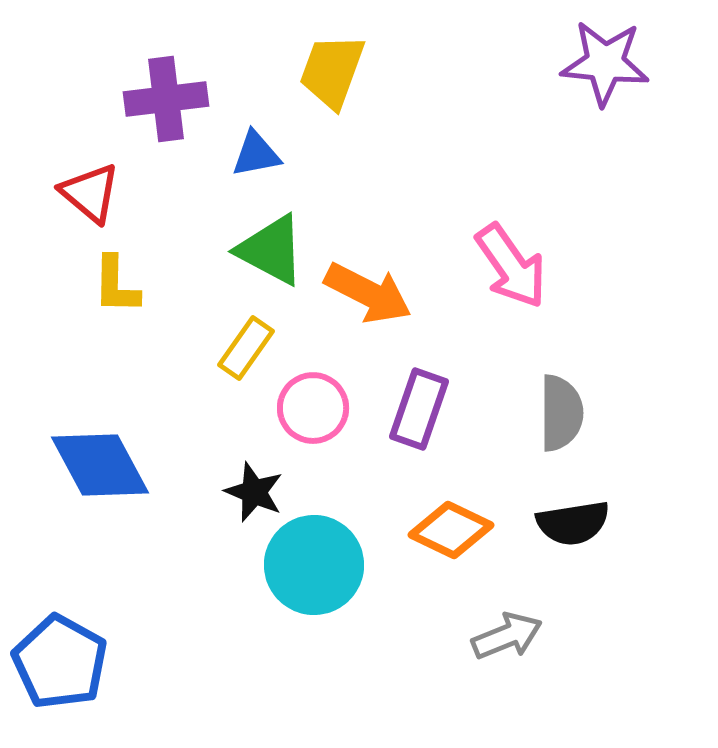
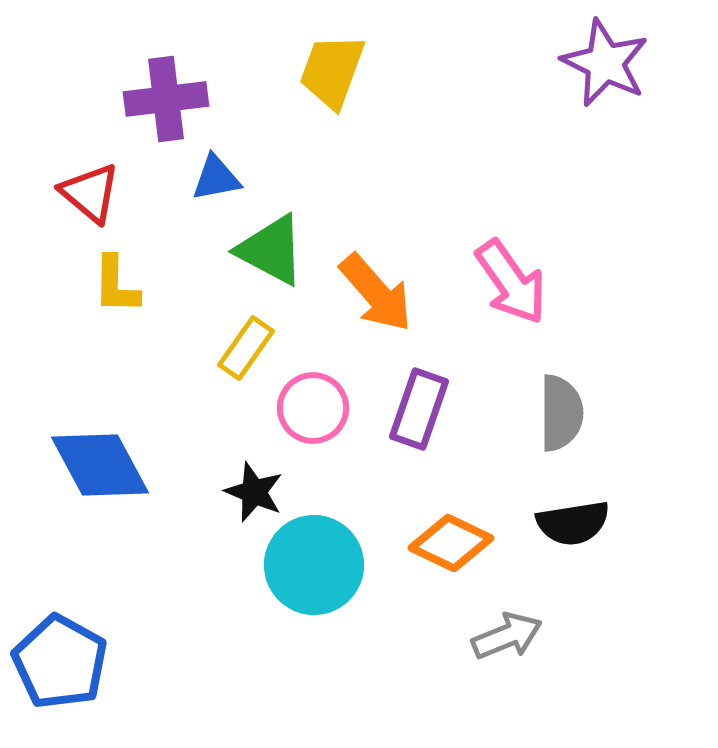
purple star: rotated 20 degrees clockwise
blue triangle: moved 40 px left, 24 px down
pink arrow: moved 16 px down
orange arrow: moved 8 px right; rotated 22 degrees clockwise
orange diamond: moved 13 px down
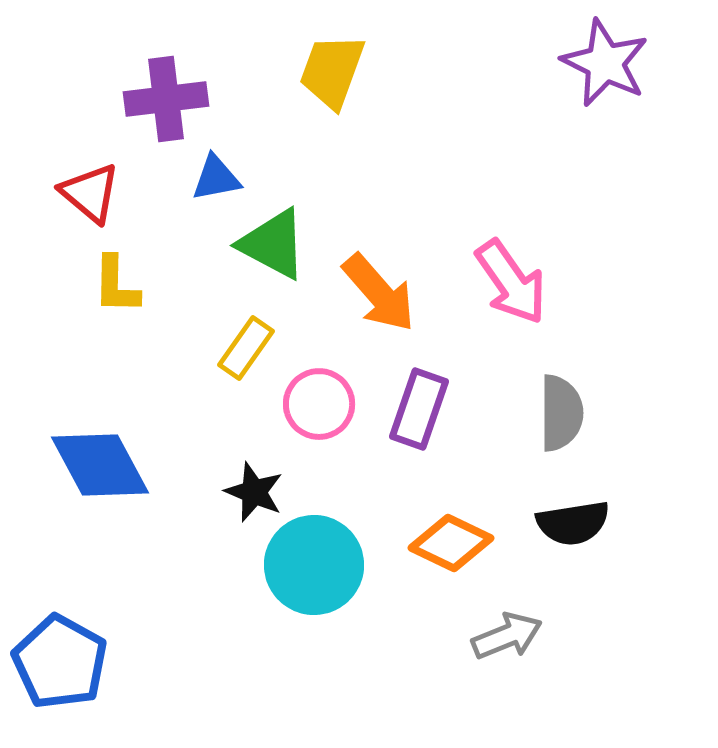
green triangle: moved 2 px right, 6 px up
orange arrow: moved 3 px right
pink circle: moved 6 px right, 4 px up
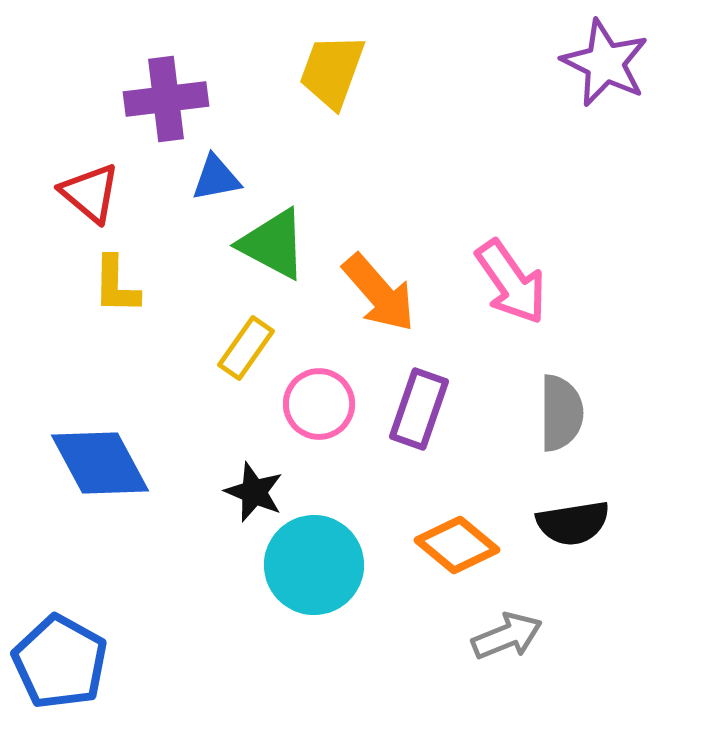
blue diamond: moved 2 px up
orange diamond: moved 6 px right, 2 px down; rotated 14 degrees clockwise
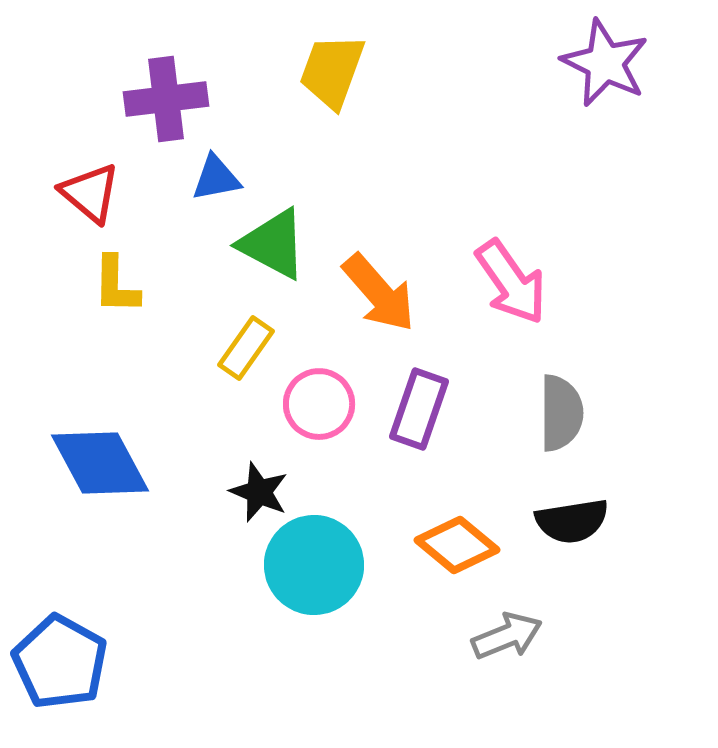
black star: moved 5 px right
black semicircle: moved 1 px left, 2 px up
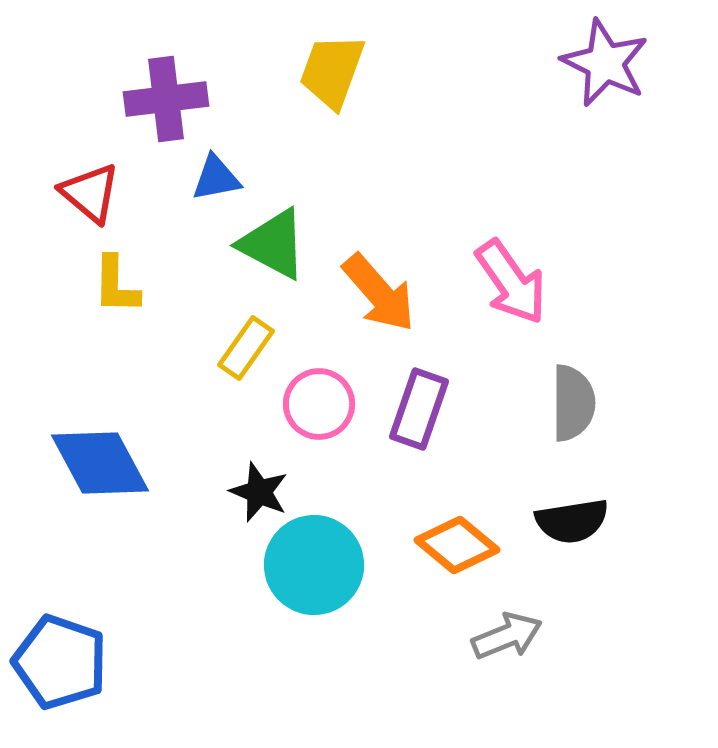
gray semicircle: moved 12 px right, 10 px up
blue pentagon: rotated 10 degrees counterclockwise
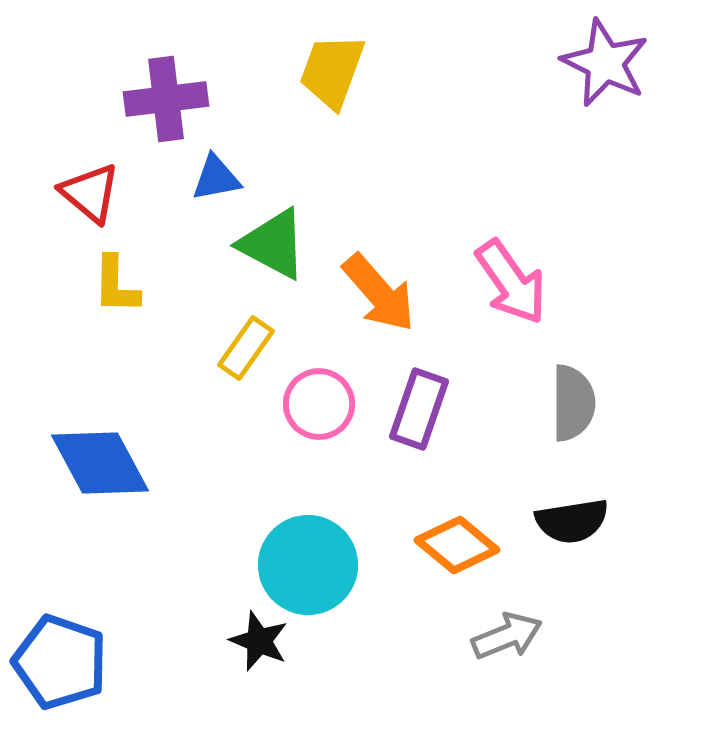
black star: moved 149 px down
cyan circle: moved 6 px left
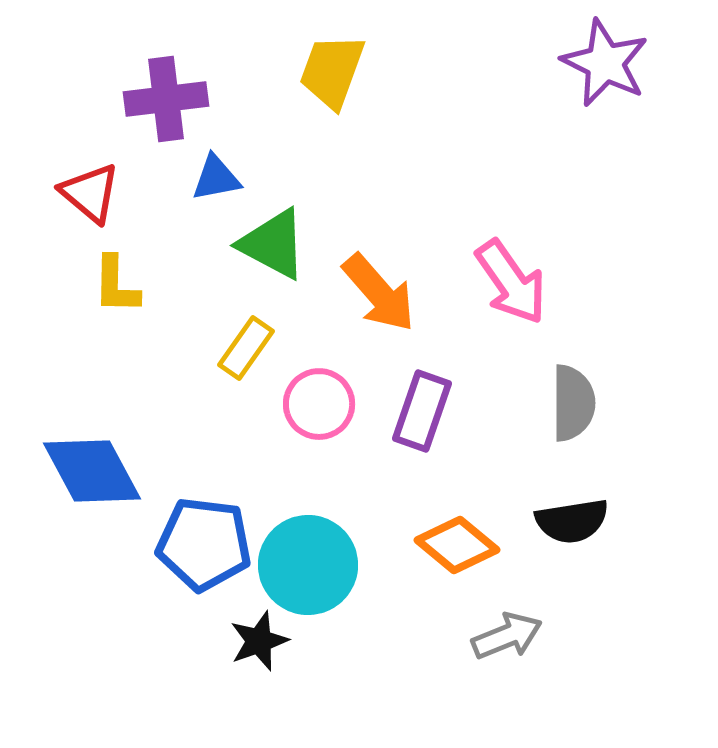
purple rectangle: moved 3 px right, 2 px down
blue diamond: moved 8 px left, 8 px down
black star: rotated 30 degrees clockwise
blue pentagon: moved 144 px right, 118 px up; rotated 12 degrees counterclockwise
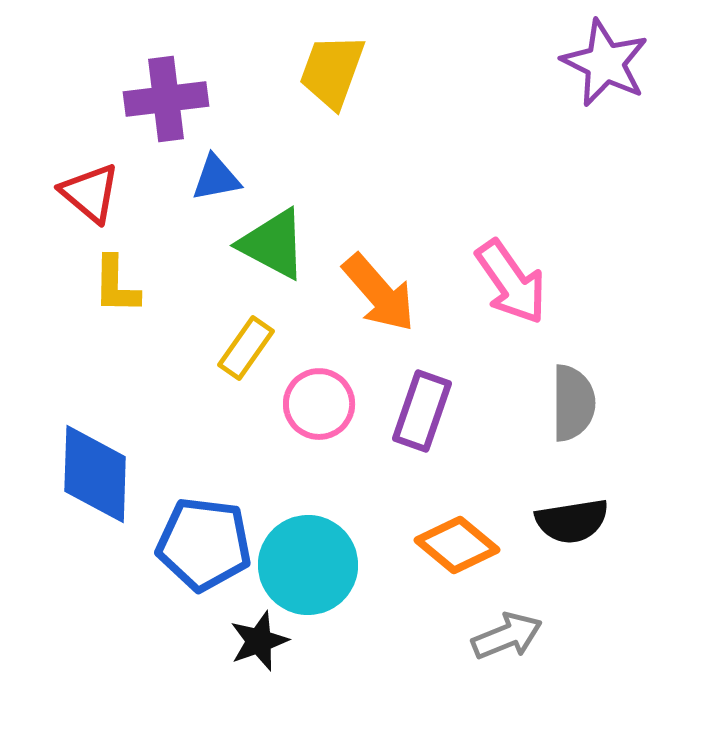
blue diamond: moved 3 px right, 3 px down; rotated 30 degrees clockwise
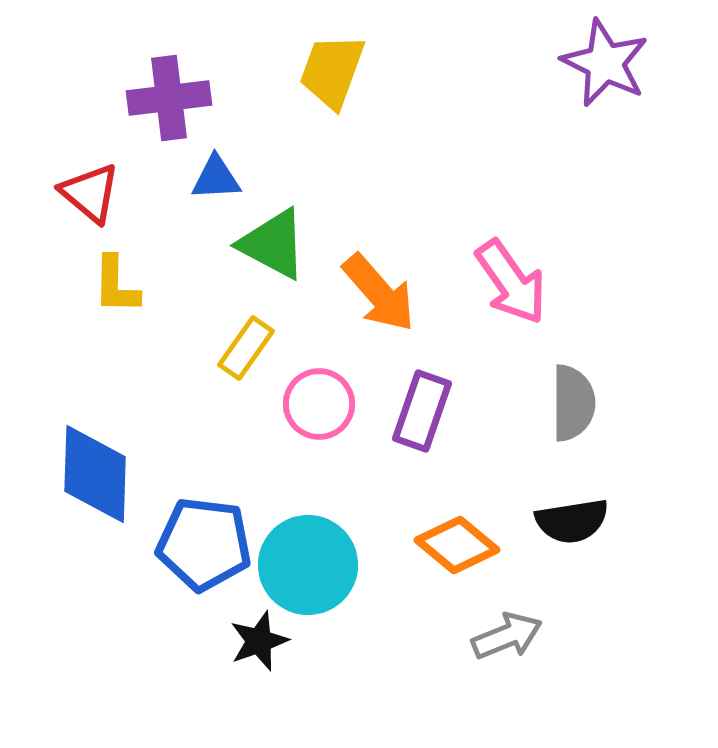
purple cross: moved 3 px right, 1 px up
blue triangle: rotated 8 degrees clockwise
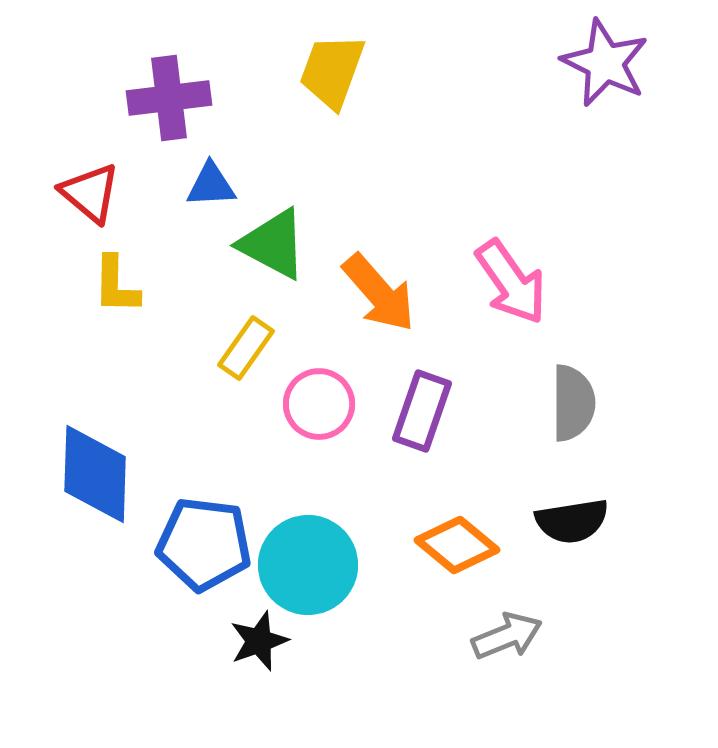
blue triangle: moved 5 px left, 7 px down
